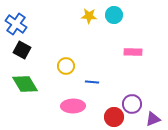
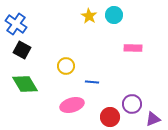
yellow star: rotated 28 degrees clockwise
pink rectangle: moved 4 px up
pink ellipse: moved 1 px left, 1 px up; rotated 15 degrees counterclockwise
red circle: moved 4 px left
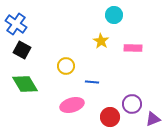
yellow star: moved 12 px right, 25 px down
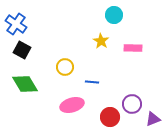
yellow circle: moved 1 px left, 1 px down
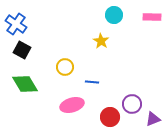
pink rectangle: moved 19 px right, 31 px up
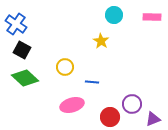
green diamond: moved 6 px up; rotated 16 degrees counterclockwise
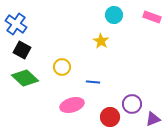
pink rectangle: rotated 18 degrees clockwise
yellow circle: moved 3 px left
blue line: moved 1 px right
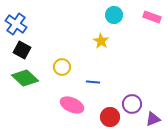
pink ellipse: rotated 40 degrees clockwise
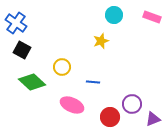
blue cross: moved 1 px up
yellow star: rotated 21 degrees clockwise
green diamond: moved 7 px right, 4 px down
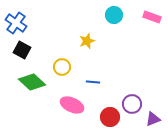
yellow star: moved 14 px left
